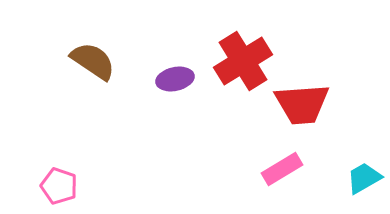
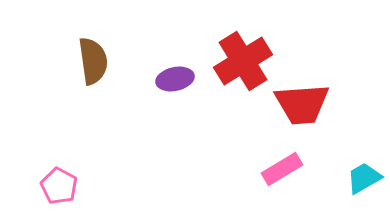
brown semicircle: rotated 48 degrees clockwise
pink pentagon: rotated 9 degrees clockwise
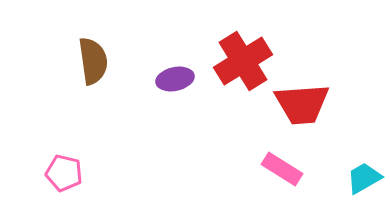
pink rectangle: rotated 63 degrees clockwise
pink pentagon: moved 5 px right, 13 px up; rotated 15 degrees counterclockwise
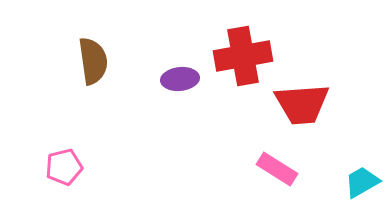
red cross: moved 5 px up; rotated 22 degrees clockwise
purple ellipse: moved 5 px right; rotated 6 degrees clockwise
pink rectangle: moved 5 px left
pink pentagon: moved 6 px up; rotated 27 degrees counterclockwise
cyan trapezoid: moved 2 px left, 4 px down
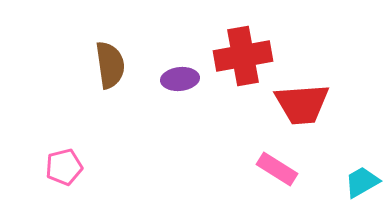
brown semicircle: moved 17 px right, 4 px down
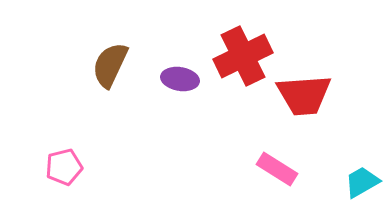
red cross: rotated 16 degrees counterclockwise
brown semicircle: rotated 147 degrees counterclockwise
purple ellipse: rotated 15 degrees clockwise
red trapezoid: moved 2 px right, 9 px up
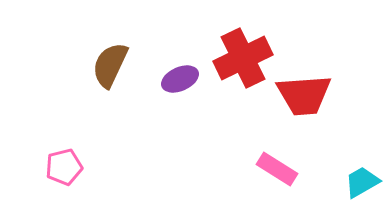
red cross: moved 2 px down
purple ellipse: rotated 33 degrees counterclockwise
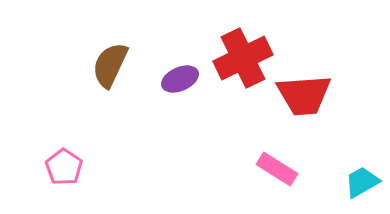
pink pentagon: rotated 24 degrees counterclockwise
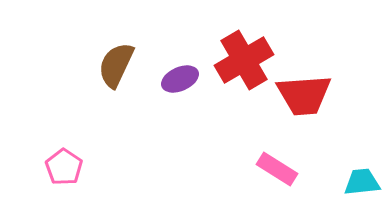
red cross: moved 1 px right, 2 px down; rotated 4 degrees counterclockwise
brown semicircle: moved 6 px right
cyan trapezoid: rotated 24 degrees clockwise
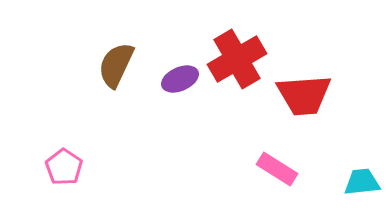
red cross: moved 7 px left, 1 px up
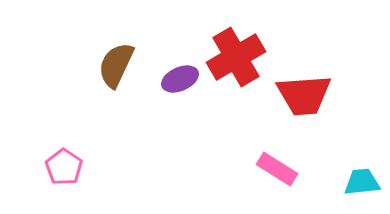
red cross: moved 1 px left, 2 px up
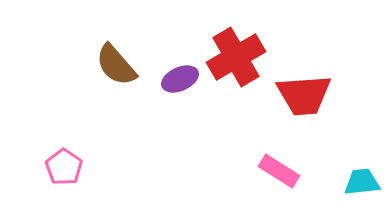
brown semicircle: rotated 66 degrees counterclockwise
pink rectangle: moved 2 px right, 2 px down
